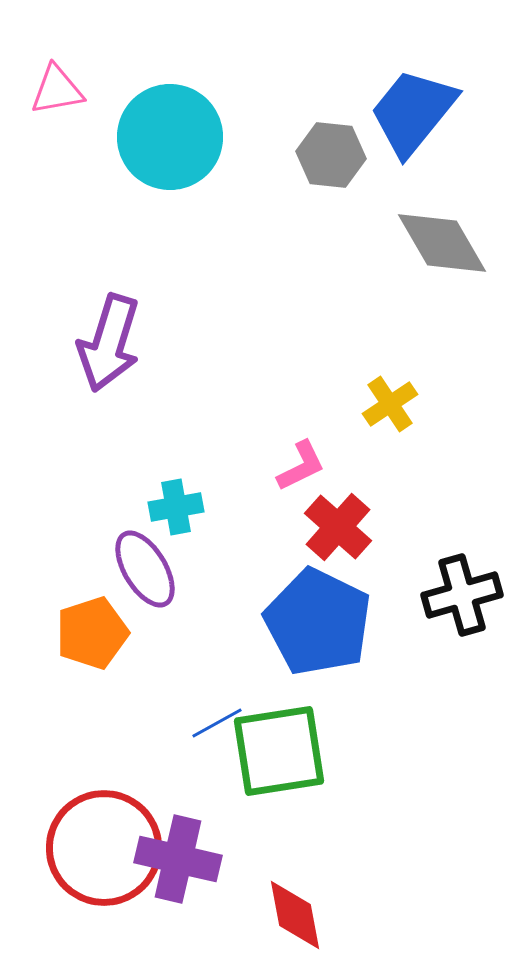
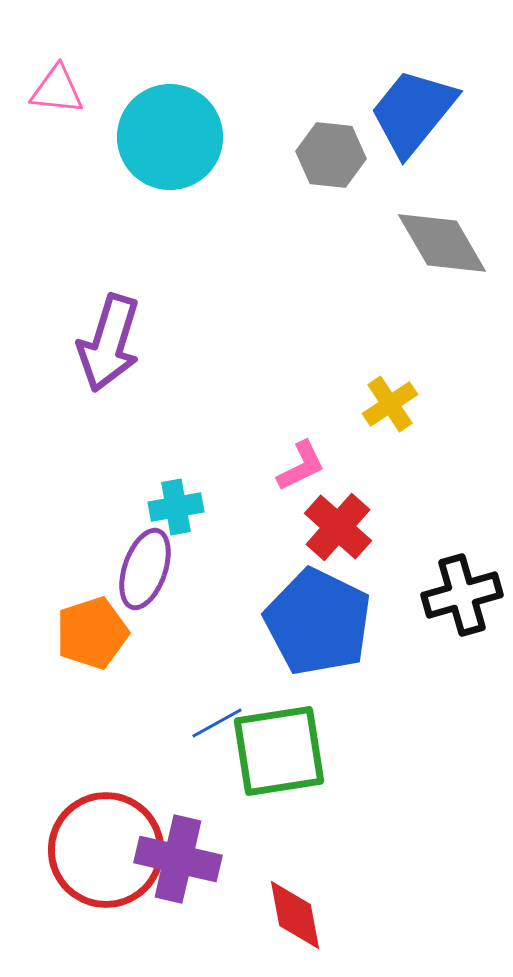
pink triangle: rotated 16 degrees clockwise
purple ellipse: rotated 50 degrees clockwise
red circle: moved 2 px right, 2 px down
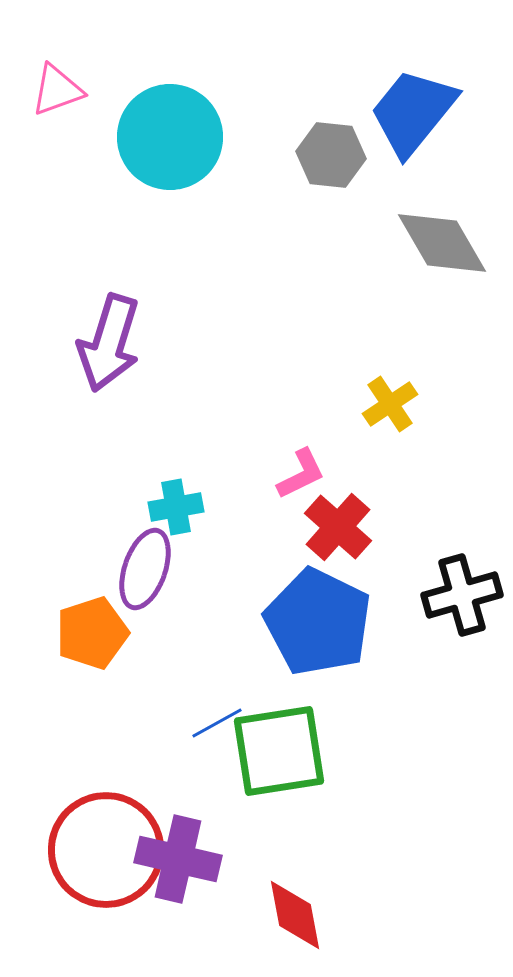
pink triangle: rotated 26 degrees counterclockwise
pink L-shape: moved 8 px down
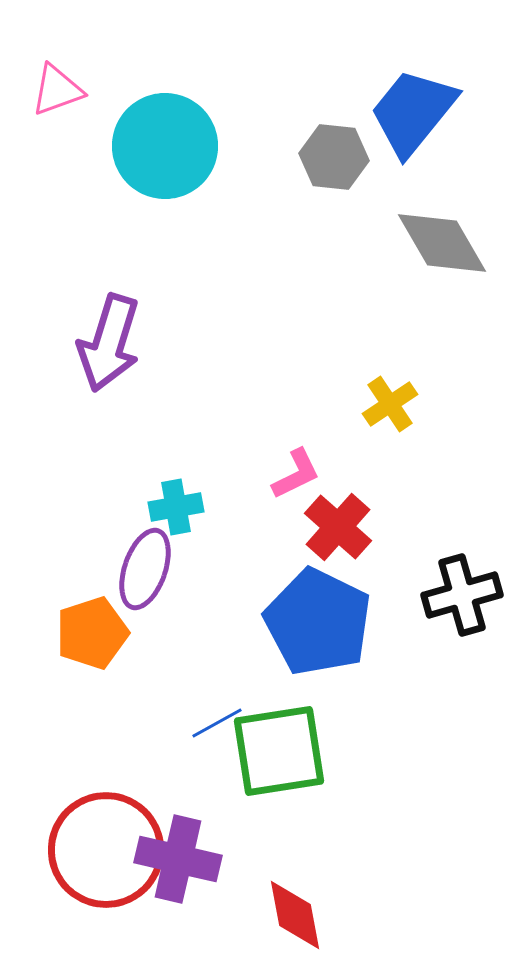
cyan circle: moved 5 px left, 9 px down
gray hexagon: moved 3 px right, 2 px down
pink L-shape: moved 5 px left
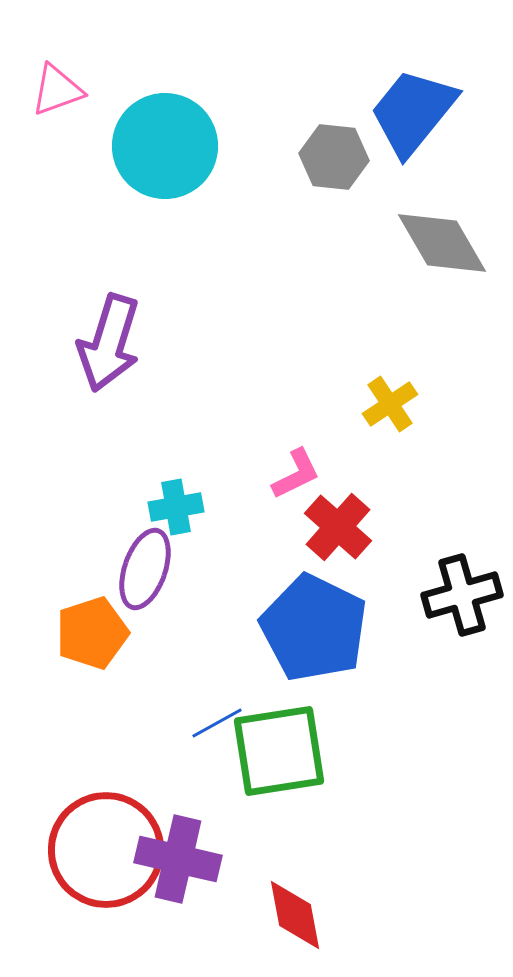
blue pentagon: moved 4 px left, 6 px down
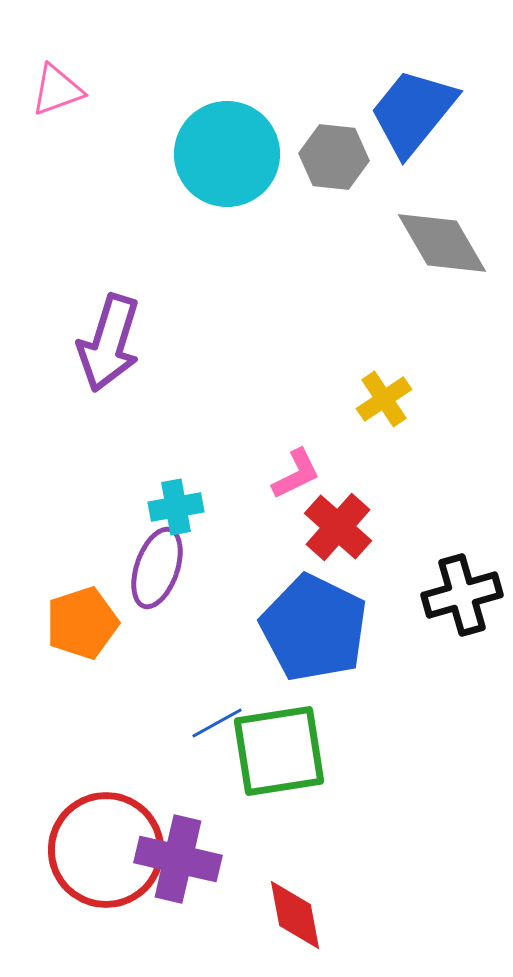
cyan circle: moved 62 px right, 8 px down
yellow cross: moved 6 px left, 5 px up
purple ellipse: moved 12 px right, 1 px up
orange pentagon: moved 10 px left, 10 px up
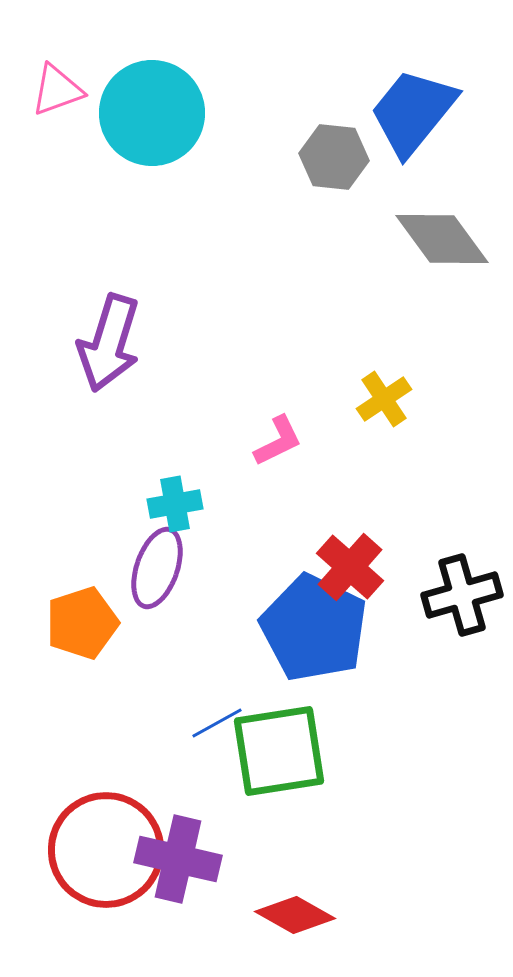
cyan circle: moved 75 px left, 41 px up
gray diamond: moved 4 px up; rotated 6 degrees counterclockwise
pink L-shape: moved 18 px left, 33 px up
cyan cross: moved 1 px left, 3 px up
red cross: moved 12 px right, 40 px down
red diamond: rotated 50 degrees counterclockwise
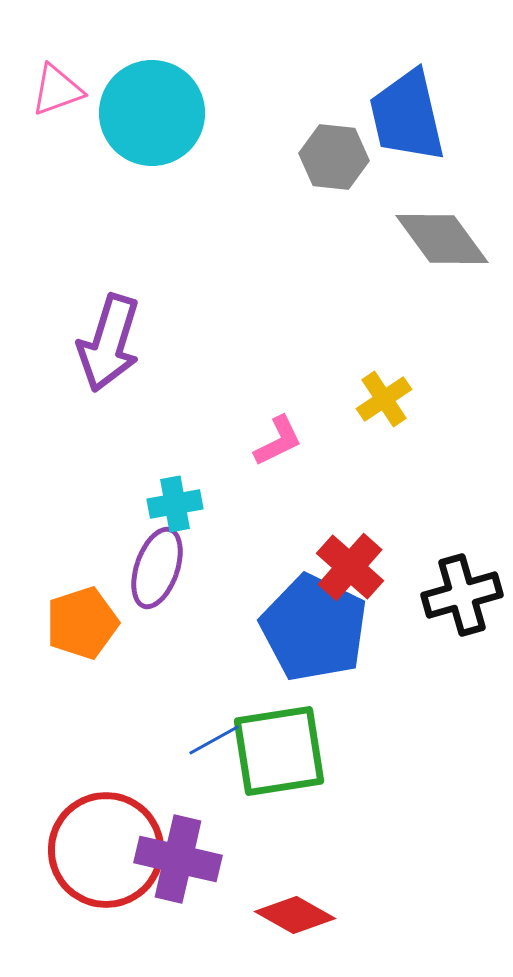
blue trapezoid: moved 6 px left, 4 px down; rotated 52 degrees counterclockwise
blue line: moved 3 px left, 17 px down
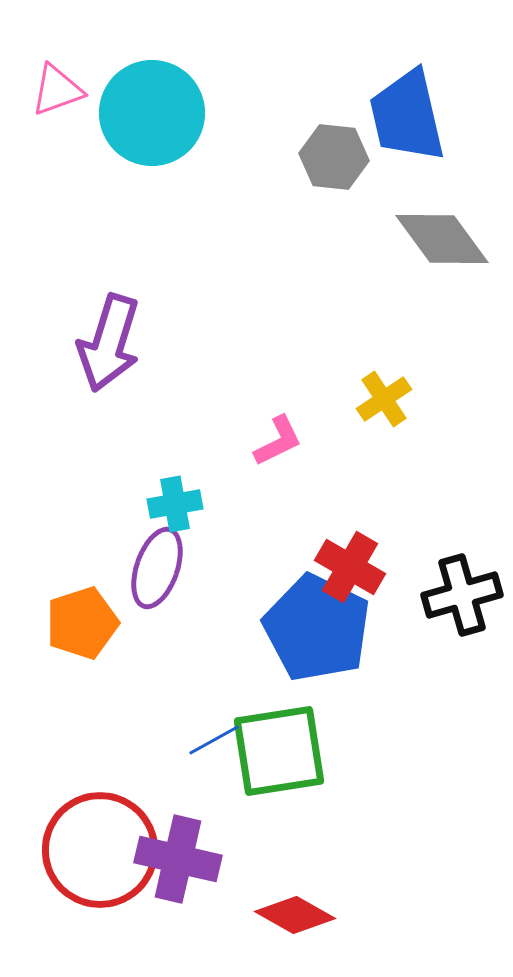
red cross: rotated 12 degrees counterclockwise
blue pentagon: moved 3 px right
red circle: moved 6 px left
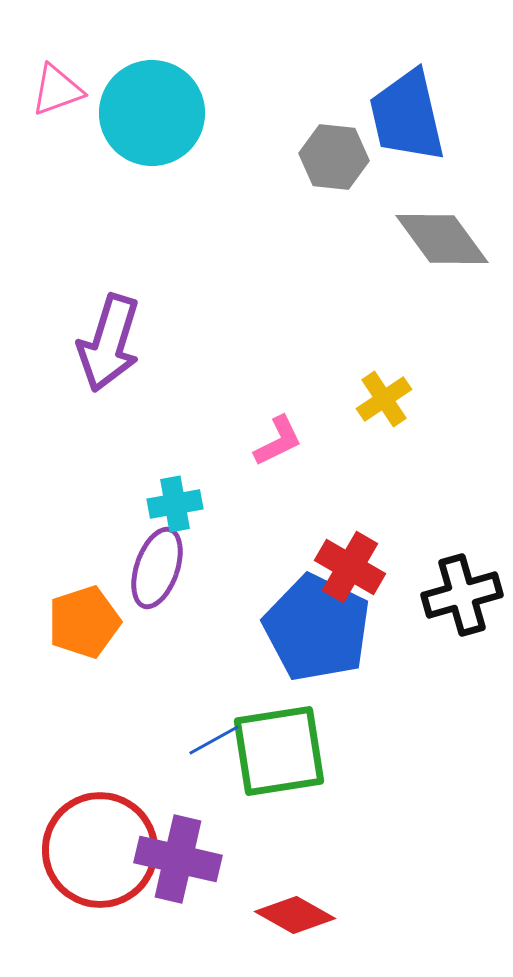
orange pentagon: moved 2 px right, 1 px up
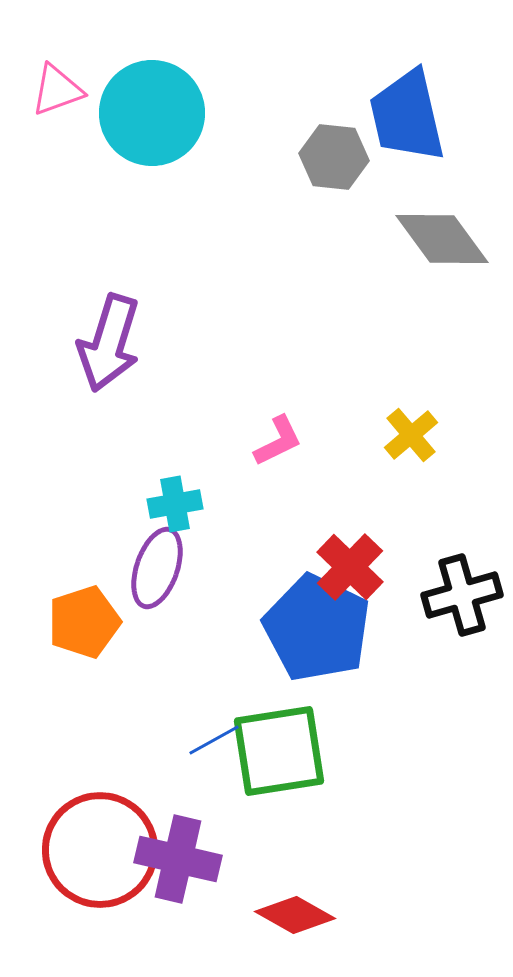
yellow cross: moved 27 px right, 36 px down; rotated 6 degrees counterclockwise
red cross: rotated 14 degrees clockwise
